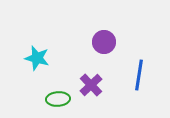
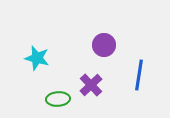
purple circle: moved 3 px down
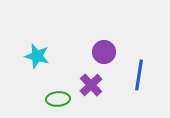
purple circle: moved 7 px down
cyan star: moved 2 px up
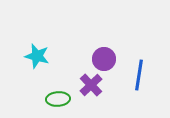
purple circle: moved 7 px down
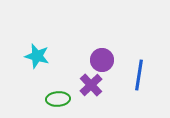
purple circle: moved 2 px left, 1 px down
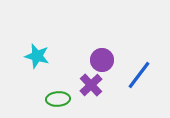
blue line: rotated 28 degrees clockwise
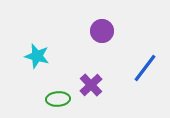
purple circle: moved 29 px up
blue line: moved 6 px right, 7 px up
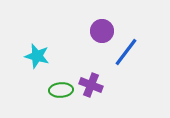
blue line: moved 19 px left, 16 px up
purple cross: rotated 25 degrees counterclockwise
green ellipse: moved 3 px right, 9 px up
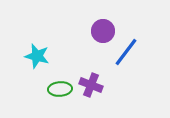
purple circle: moved 1 px right
green ellipse: moved 1 px left, 1 px up
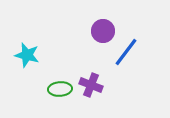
cyan star: moved 10 px left, 1 px up
